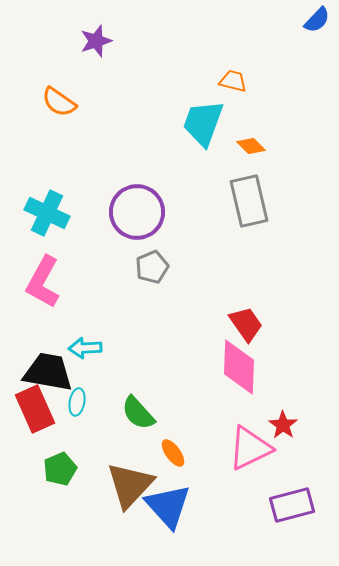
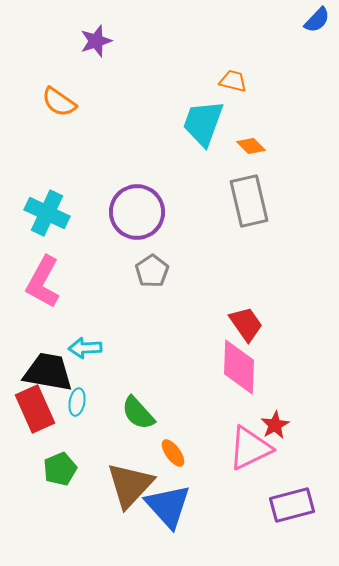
gray pentagon: moved 4 px down; rotated 12 degrees counterclockwise
red star: moved 8 px left; rotated 8 degrees clockwise
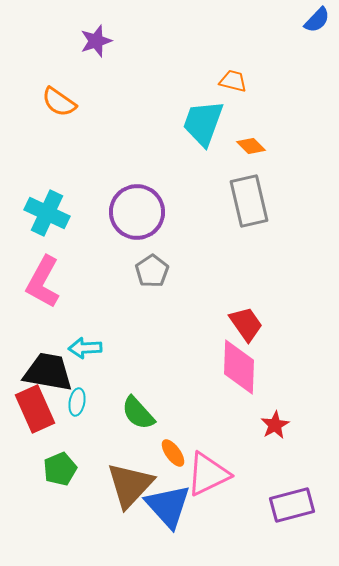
pink triangle: moved 42 px left, 26 px down
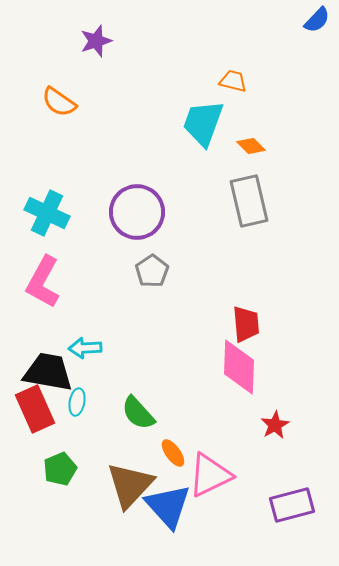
red trapezoid: rotated 30 degrees clockwise
pink triangle: moved 2 px right, 1 px down
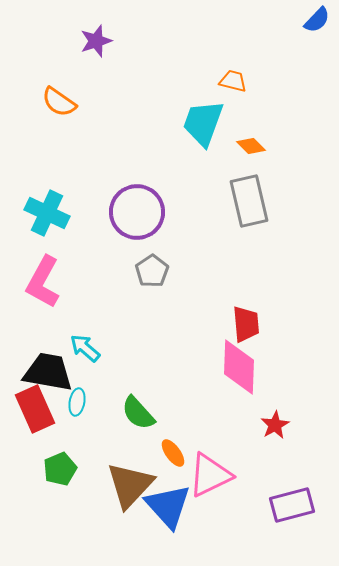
cyan arrow: rotated 44 degrees clockwise
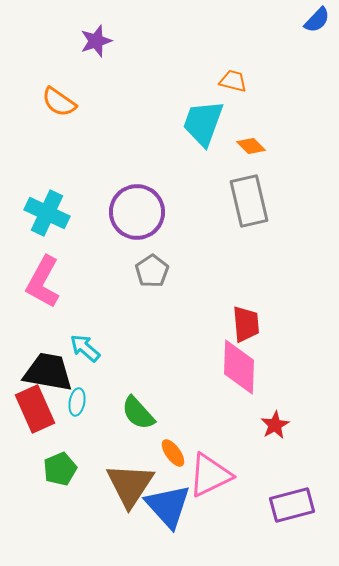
brown triangle: rotated 10 degrees counterclockwise
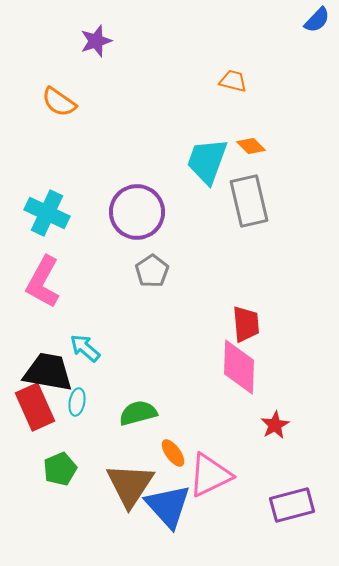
cyan trapezoid: moved 4 px right, 38 px down
red rectangle: moved 2 px up
green semicircle: rotated 117 degrees clockwise
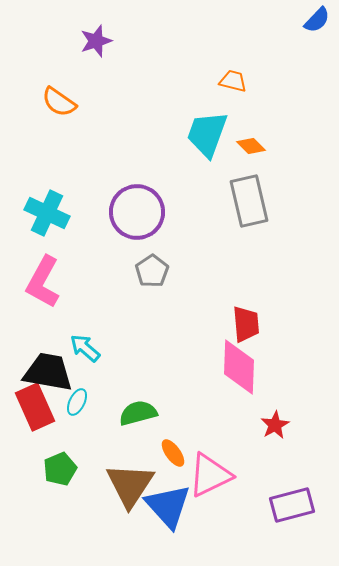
cyan trapezoid: moved 27 px up
cyan ellipse: rotated 16 degrees clockwise
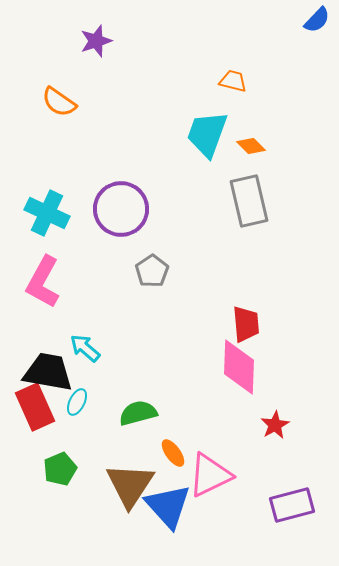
purple circle: moved 16 px left, 3 px up
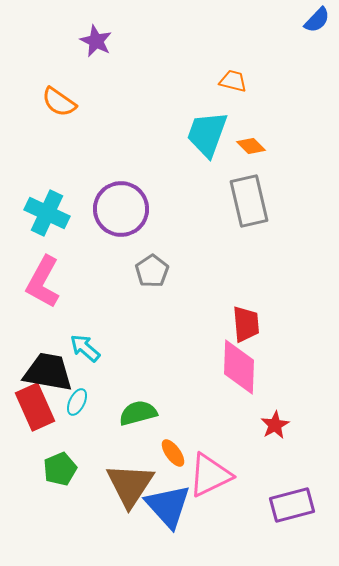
purple star: rotated 28 degrees counterclockwise
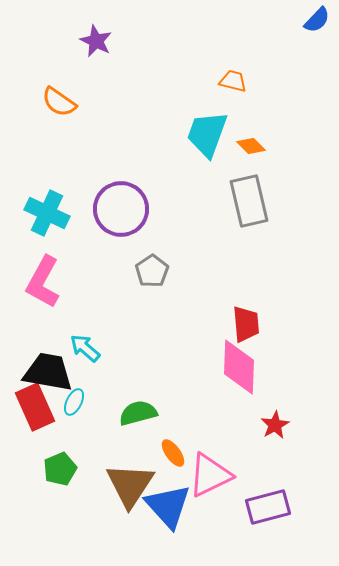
cyan ellipse: moved 3 px left
purple rectangle: moved 24 px left, 2 px down
